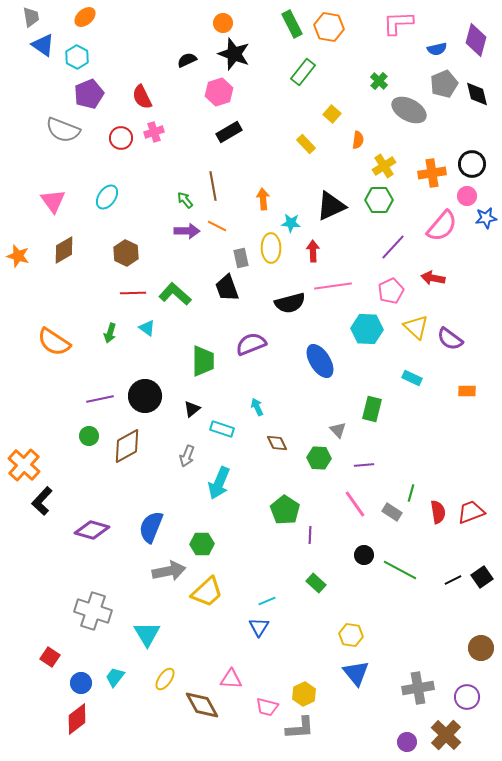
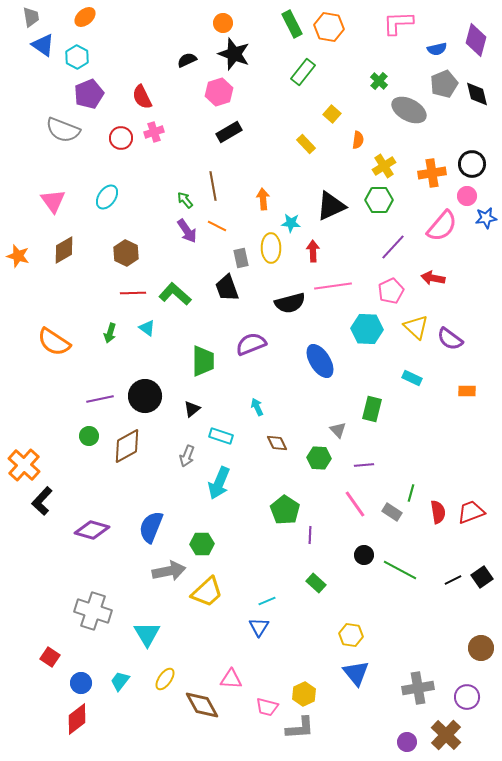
purple arrow at (187, 231): rotated 55 degrees clockwise
cyan rectangle at (222, 429): moved 1 px left, 7 px down
cyan trapezoid at (115, 677): moved 5 px right, 4 px down
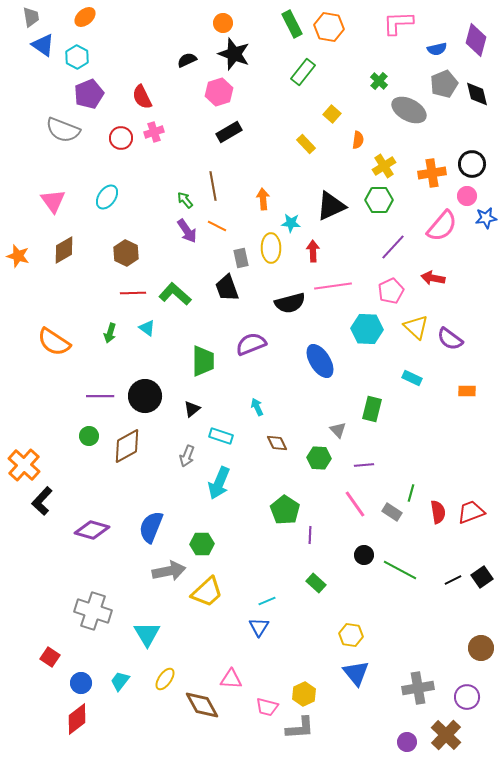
purple line at (100, 399): moved 3 px up; rotated 12 degrees clockwise
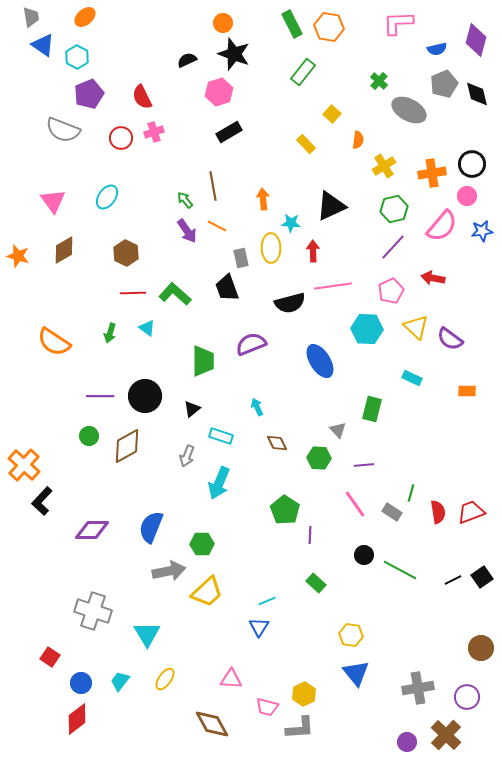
green hexagon at (379, 200): moved 15 px right, 9 px down; rotated 12 degrees counterclockwise
blue star at (486, 218): moved 4 px left, 13 px down
purple diamond at (92, 530): rotated 16 degrees counterclockwise
brown diamond at (202, 705): moved 10 px right, 19 px down
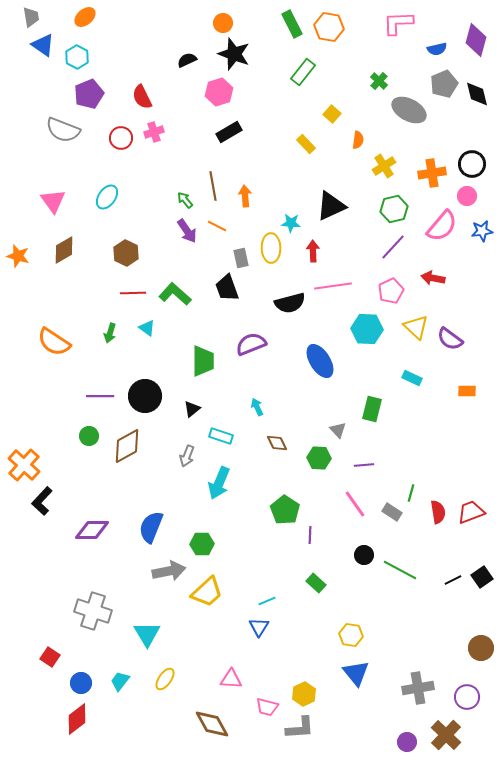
orange arrow at (263, 199): moved 18 px left, 3 px up
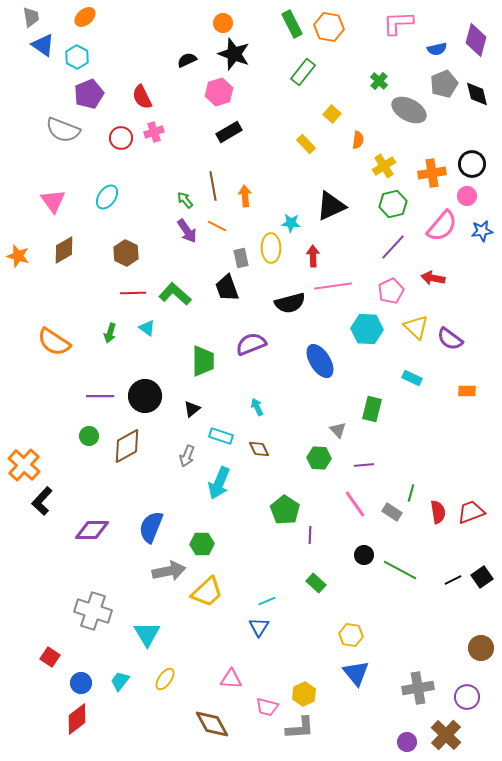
green hexagon at (394, 209): moved 1 px left, 5 px up
red arrow at (313, 251): moved 5 px down
brown diamond at (277, 443): moved 18 px left, 6 px down
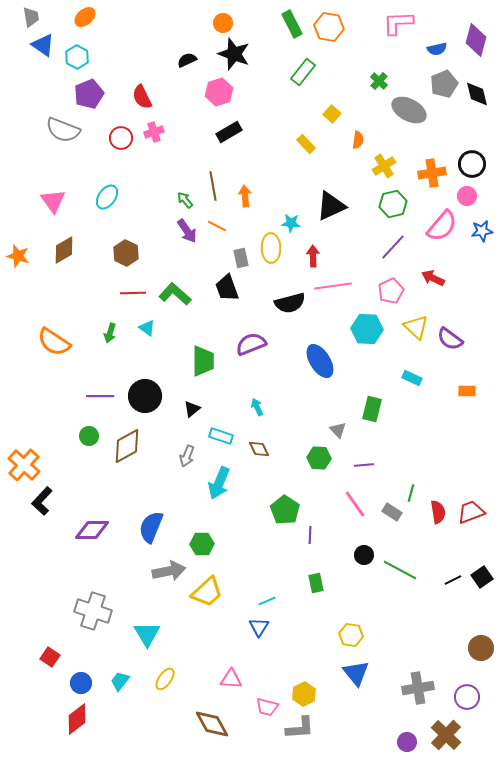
red arrow at (433, 278): rotated 15 degrees clockwise
green rectangle at (316, 583): rotated 36 degrees clockwise
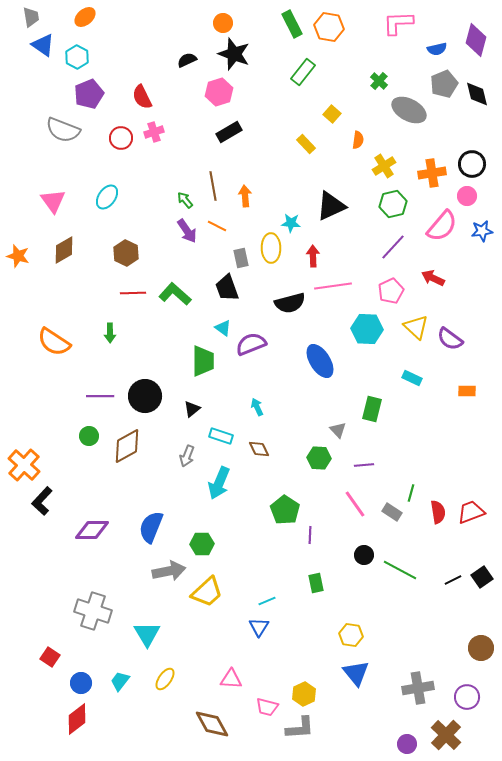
cyan triangle at (147, 328): moved 76 px right
green arrow at (110, 333): rotated 18 degrees counterclockwise
purple circle at (407, 742): moved 2 px down
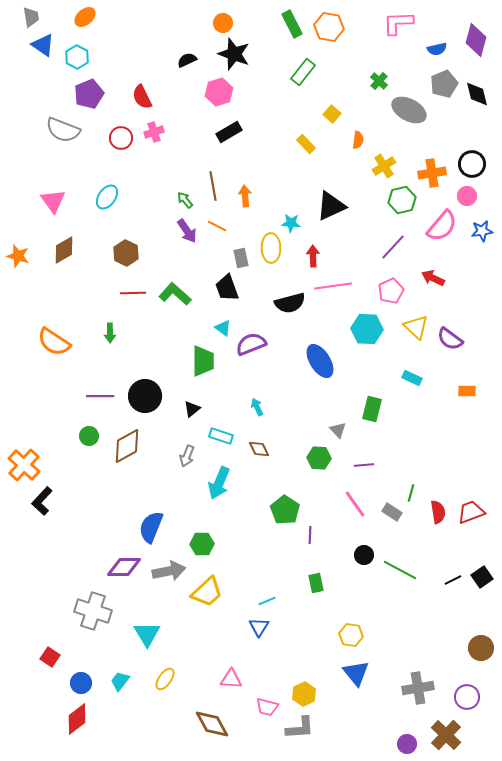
green hexagon at (393, 204): moved 9 px right, 4 px up
purple diamond at (92, 530): moved 32 px right, 37 px down
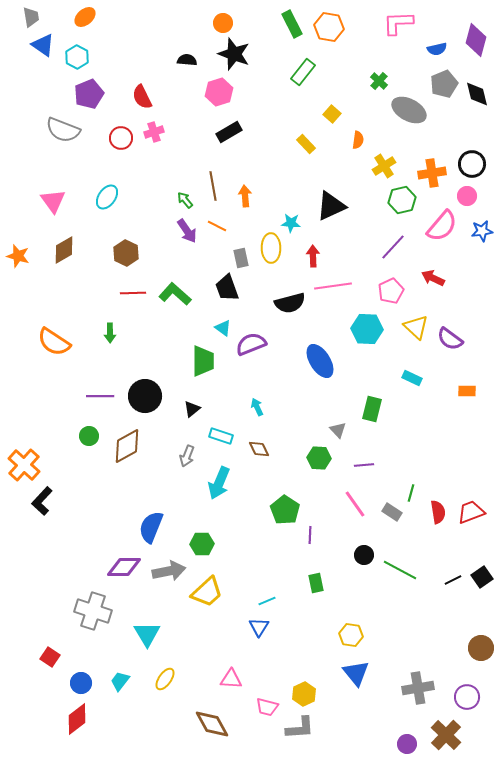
black semicircle at (187, 60): rotated 30 degrees clockwise
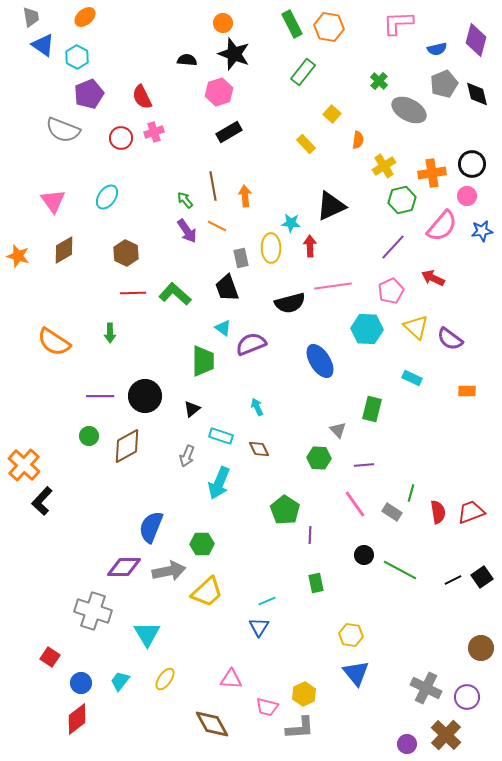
red arrow at (313, 256): moved 3 px left, 10 px up
gray cross at (418, 688): moved 8 px right; rotated 36 degrees clockwise
